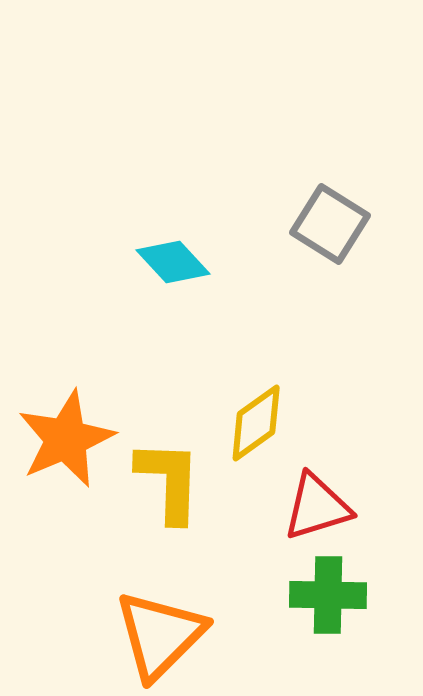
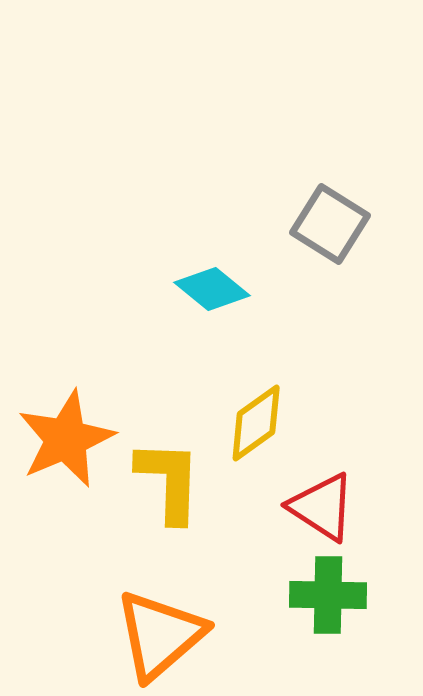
cyan diamond: moved 39 px right, 27 px down; rotated 8 degrees counterclockwise
red triangle: moved 5 px right; rotated 50 degrees clockwise
orange triangle: rotated 4 degrees clockwise
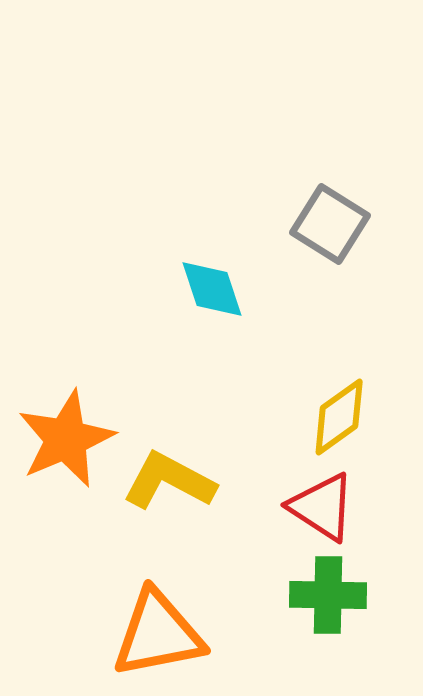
cyan diamond: rotated 32 degrees clockwise
yellow diamond: moved 83 px right, 6 px up
yellow L-shape: rotated 64 degrees counterclockwise
orange triangle: moved 2 px left, 1 px up; rotated 30 degrees clockwise
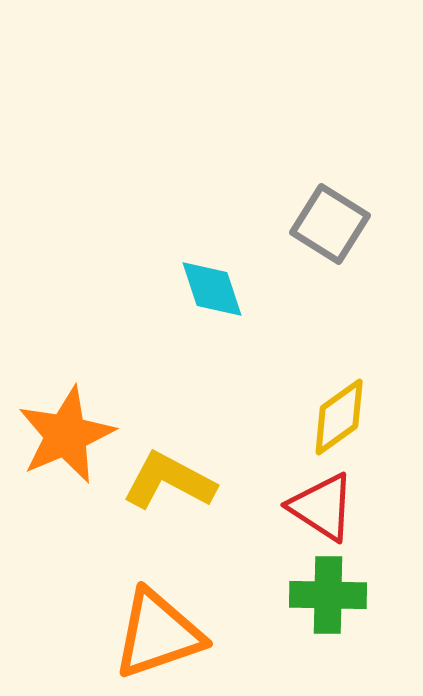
orange star: moved 4 px up
orange triangle: rotated 8 degrees counterclockwise
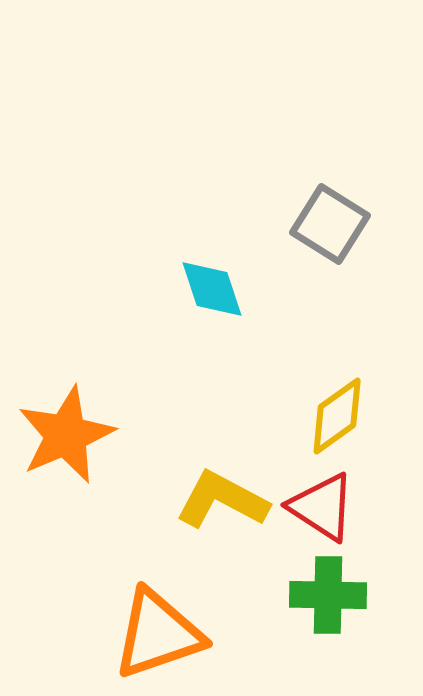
yellow diamond: moved 2 px left, 1 px up
yellow L-shape: moved 53 px right, 19 px down
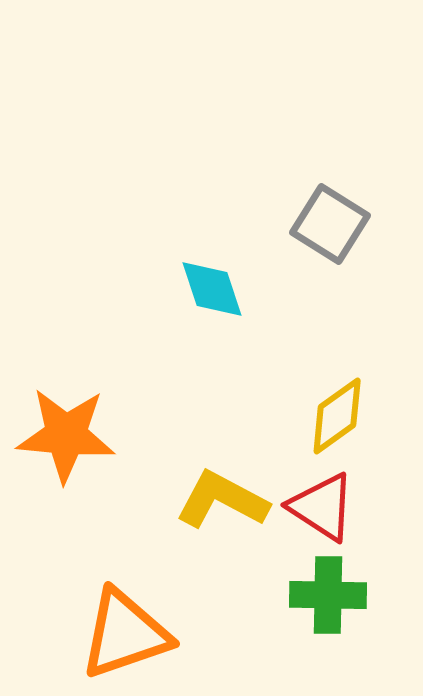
orange star: rotated 28 degrees clockwise
orange triangle: moved 33 px left
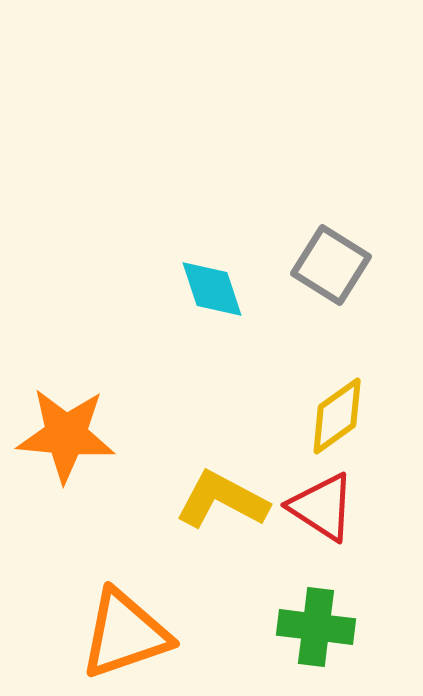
gray square: moved 1 px right, 41 px down
green cross: moved 12 px left, 32 px down; rotated 6 degrees clockwise
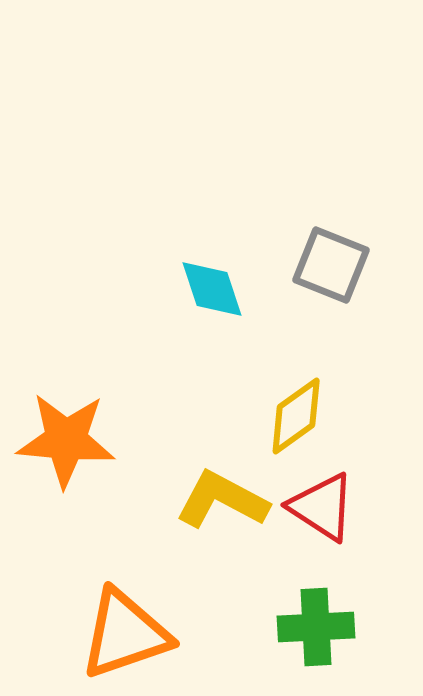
gray square: rotated 10 degrees counterclockwise
yellow diamond: moved 41 px left
orange star: moved 5 px down
green cross: rotated 10 degrees counterclockwise
